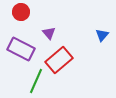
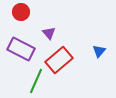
blue triangle: moved 3 px left, 16 px down
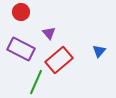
green line: moved 1 px down
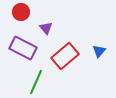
purple triangle: moved 3 px left, 5 px up
purple rectangle: moved 2 px right, 1 px up
red rectangle: moved 6 px right, 4 px up
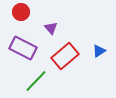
purple triangle: moved 5 px right
blue triangle: rotated 16 degrees clockwise
green line: moved 1 px up; rotated 20 degrees clockwise
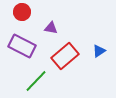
red circle: moved 1 px right
purple triangle: rotated 40 degrees counterclockwise
purple rectangle: moved 1 px left, 2 px up
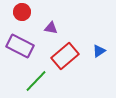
purple rectangle: moved 2 px left
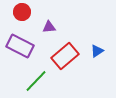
purple triangle: moved 2 px left, 1 px up; rotated 16 degrees counterclockwise
blue triangle: moved 2 px left
